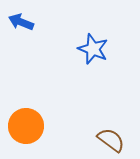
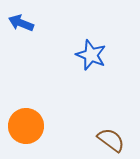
blue arrow: moved 1 px down
blue star: moved 2 px left, 6 px down
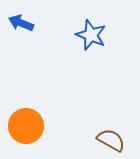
blue star: moved 20 px up
brown semicircle: rotated 8 degrees counterclockwise
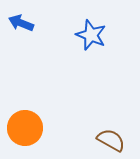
orange circle: moved 1 px left, 2 px down
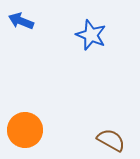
blue arrow: moved 2 px up
orange circle: moved 2 px down
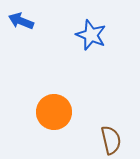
orange circle: moved 29 px right, 18 px up
brown semicircle: rotated 48 degrees clockwise
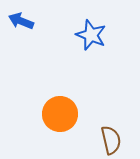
orange circle: moved 6 px right, 2 px down
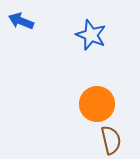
orange circle: moved 37 px right, 10 px up
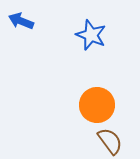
orange circle: moved 1 px down
brown semicircle: moved 1 px left, 1 px down; rotated 24 degrees counterclockwise
